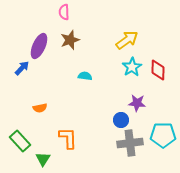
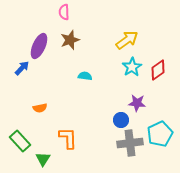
red diamond: rotated 55 degrees clockwise
cyan pentagon: moved 3 px left, 1 px up; rotated 25 degrees counterclockwise
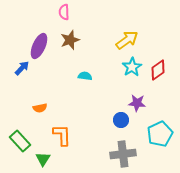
orange L-shape: moved 6 px left, 3 px up
gray cross: moved 7 px left, 11 px down
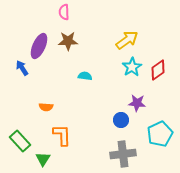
brown star: moved 2 px left, 1 px down; rotated 18 degrees clockwise
blue arrow: rotated 77 degrees counterclockwise
orange semicircle: moved 6 px right, 1 px up; rotated 16 degrees clockwise
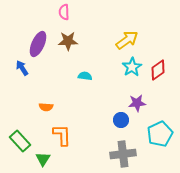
purple ellipse: moved 1 px left, 2 px up
purple star: rotated 12 degrees counterclockwise
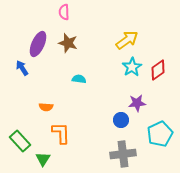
brown star: moved 2 px down; rotated 18 degrees clockwise
cyan semicircle: moved 6 px left, 3 px down
orange L-shape: moved 1 px left, 2 px up
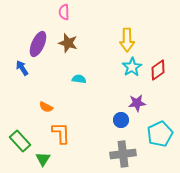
yellow arrow: rotated 125 degrees clockwise
orange semicircle: rotated 24 degrees clockwise
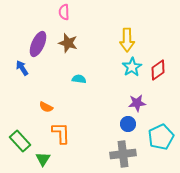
blue circle: moved 7 px right, 4 px down
cyan pentagon: moved 1 px right, 3 px down
